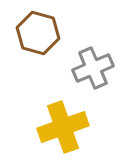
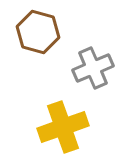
brown hexagon: moved 1 px up
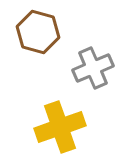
yellow cross: moved 3 px left
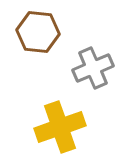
brown hexagon: rotated 9 degrees counterclockwise
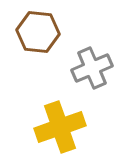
gray cross: moved 1 px left
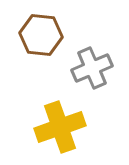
brown hexagon: moved 3 px right, 3 px down
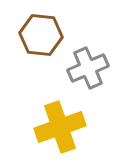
gray cross: moved 4 px left
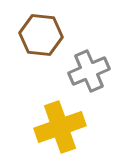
gray cross: moved 1 px right, 3 px down
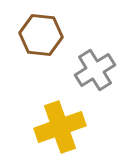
gray cross: moved 6 px right, 1 px up; rotated 9 degrees counterclockwise
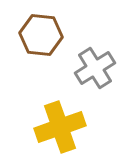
gray cross: moved 2 px up
